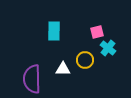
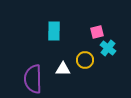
purple semicircle: moved 1 px right
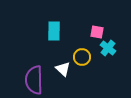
pink square: rotated 24 degrees clockwise
yellow circle: moved 3 px left, 3 px up
white triangle: rotated 42 degrees clockwise
purple semicircle: moved 1 px right, 1 px down
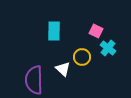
pink square: moved 1 px left, 1 px up; rotated 16 degrees clockwise
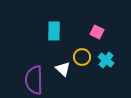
pink square: moved 1 px right, 1 px down
cyan cross: moved 2 px left, 12 px down
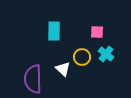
pink square: rotated 24 degrees counterclockwise
cyan cross: moved 6 px up
purple semicircle: moved 1 px left, 1 px up
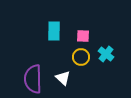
pink square: moved 14 px left, 4 px down
yellow circle: moved 1 px left
white triangle: moved 9 px down
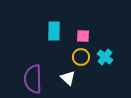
cyan cross: moved 1 px left, 3 px down
white triangle: moved 5 px right
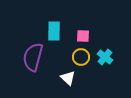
purple semicircle: moved 22 px up; rotated 16 degrees clockwise
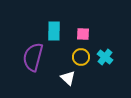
pink square: moved 2 px up
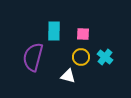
white triangle: moved 2 px up; rotated 28 degrees counterclockwise
